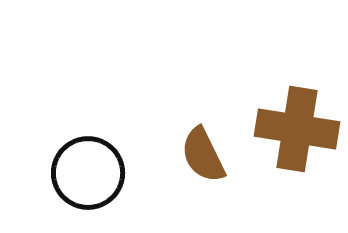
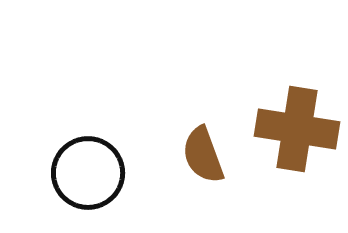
brown semicircle: rotated 6 degrees clockwise
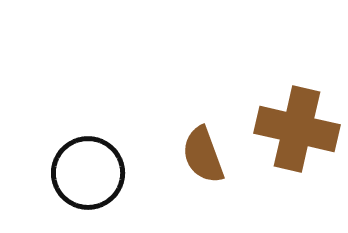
brown cross: rotated 4 degrees clockwise
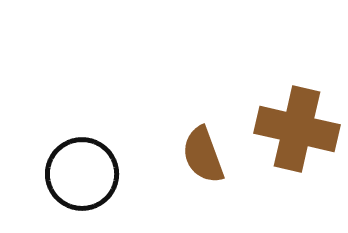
black circle: moved 6 px left, 1 px down
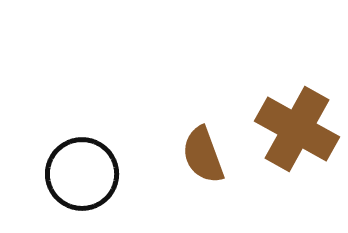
brown cross: rotated 16 degrees clockwise
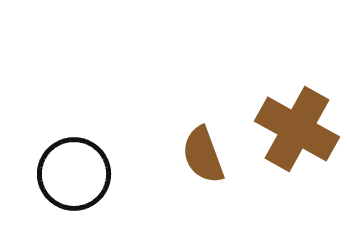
black circle: moved 8 px left
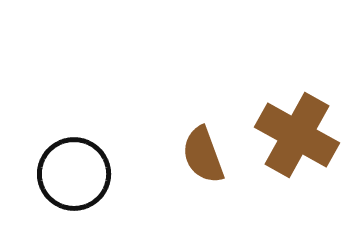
brown cross: moved 6 px down
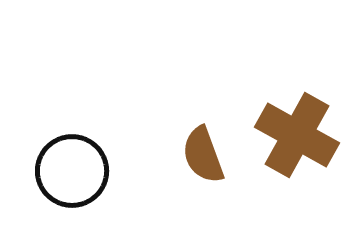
black circle: moved 2 px left, 3 px up
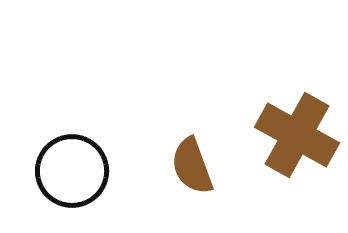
brown semicircle: moved 11 px left, 11 px down
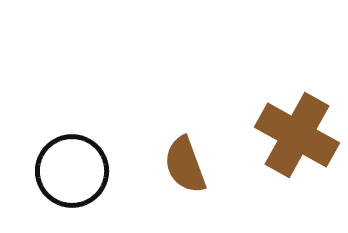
brown semicircle: moved 7 px left, 1 px up
